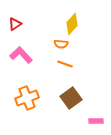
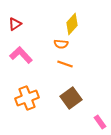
pink rectangle: moved 4 px right, 1 px down; rotated 56 degrees clockwise
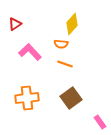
pink L-shape: moved 9 px right, 3 px up
orange cross: rotated 15 degrees clockwise
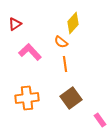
yellow diamond: moved 1 px right, 1 px up
orange semicircle: moved 2 px up; rotated 32 degrees clockwise
orange line: rotated 63 degrees clockwise
pink rectangle: moved 2 px up
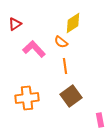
yellow diamond: rotated 15 degrees clockwise
pink L-shape: moved 4 px right, 3 px up
orange line: moved 2 px down
brown square: moved 2 px up
pink rectangle: rotated 24 degrees clockwise
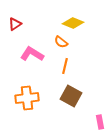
yellow diamond: rotated 55 degrees clockwise
pink L-shape: moved 2 px left, 5 px down; rotated 15 degrees counterclockwise
orange line: rotated 21 degrees clockwise
brown square: rotated 25 degrees counterclockwise
pink rectangle: moved 2 px down
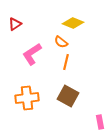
pink L-shape: rotated 65 degrees counterclockwise
orange line: moved 1 px right, 4 px up
brown square: moved 3 px left
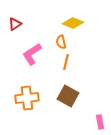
orange semicircle: rotated 40 degrees clockwise
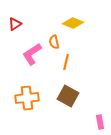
orange semicircle: moved 7 px left
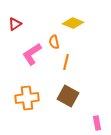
pink rectangle: moved 3 px left, 1 px down
